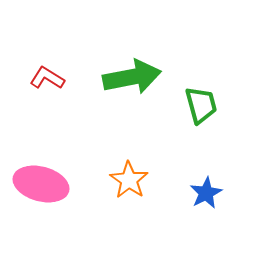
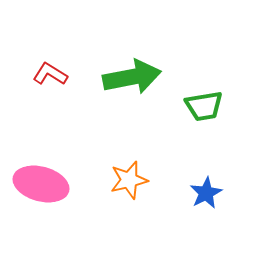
red L-shape: moved 3 px right, 4 px up
green trapezoid: moved 3 px right, 1 px down; rotated 96 degrees clockwise
orange star: rotated 24 degrees clockwise
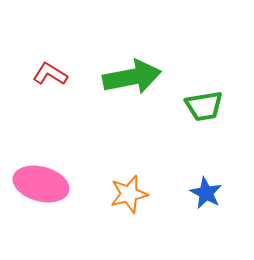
orange star: moved 14 px down
blue star: rotated 16 degrees counterclockwise
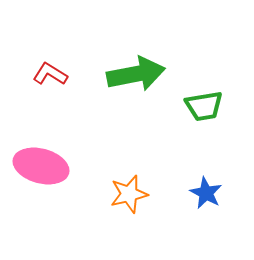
green arrow: moved 4 px right, 3 px up
pink ellipse: moved 18 px up
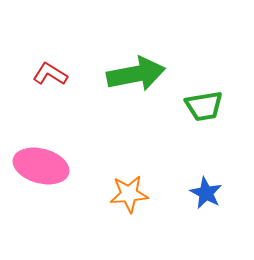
orange star: rotated 9 degrees clockwise
